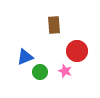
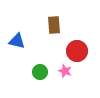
blue triangle: moved 8 px left, 16 px up; rotated 36 degrees clockwise
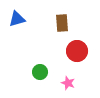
brown rectangle: moved 8 px right, 2 px up
blue triangle: moved 22 px up; rotated 30 degrees counterclockwise
pink star: moved 3 px right, 12 px down
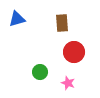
red circle: moved 3 px left, 1 px down
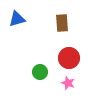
red circle: moved 5 px left, 6 px down
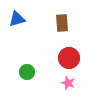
green circle: moved 13 px left
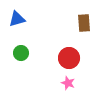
brown rectangle: moved 22 px right
green circle: moved 6 px left, 19 px up
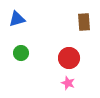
brown rectangle: moved 1 px up
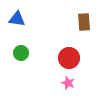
blue triangle: rotated 24 degrees clockwise
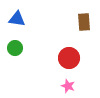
green circle: moved 6 px left, 5 px up
pink star: moved 3 px down
